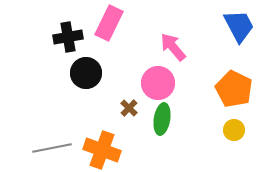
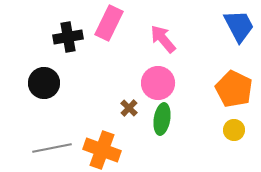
pink arrow: moved 10 px left, 8 px up
black circle: moved 42 px left, 10 px down
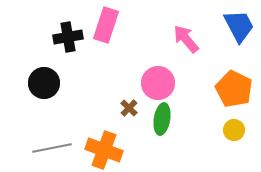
pink rectangle: moved 3 px left, 2 px down; rotated 8 degrees counterclockwise
pink arrow: moved 23 px right
orange cross: moved 2 px right
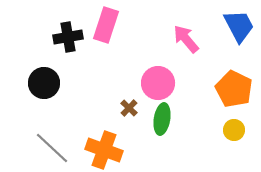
gray line: rotated 54 degrees clockwise
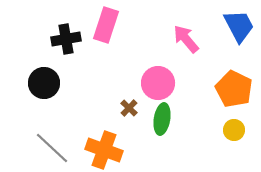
black cross: moved 2 px left, 2 px down
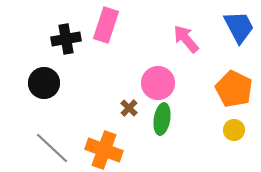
blue trapezoid: moved 1 px down
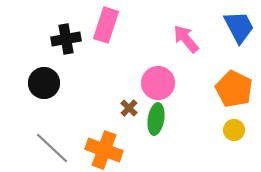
green ellipse: moved 6 px left
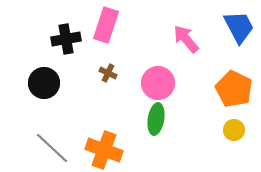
brown cross: moved 21 px left, 35 px up; rotated 18 degrees counterclockwise
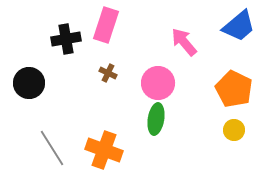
blue trapezoid: moved 1 px up; rotated 78 degrees clockwise
pink arrow: moved 2 px left, 3 px down
black circle: moved 15 px left
gray line: rotated 15 degrees clockwise
